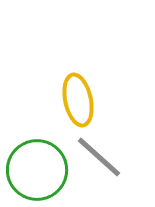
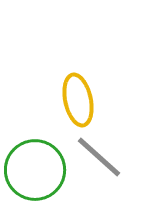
green circle: moved 2 px left
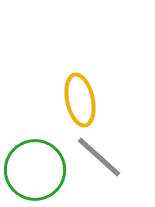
yellow ellipse: moved 2 px right
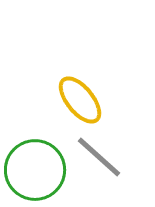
yellow ellipse: rotated 27 degrees counterclockwise
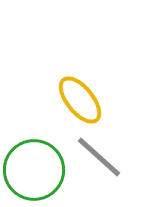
green circle: moved 1 px left
